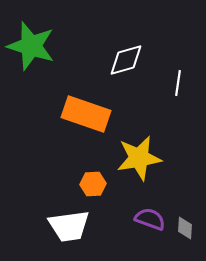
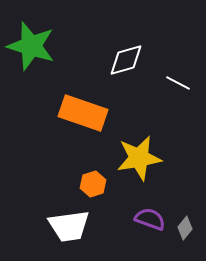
white line: rotated 70 degrees counterclockwise
orange rectangle: moved 3 px left, 1 px up
orange hexagon: rotated 15 degrees counterclockwise
gray diamond: rotated 35 degrees clockwise
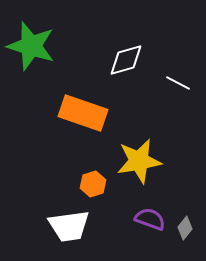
yellow star: moved 3 px down
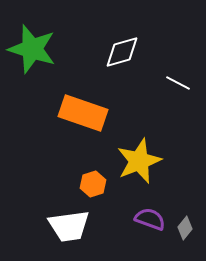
green star: moved 1 px right, 3 px down
white diamond: moved 4 px left, 8 px up
yellow star: rotated 12 degrees counterclockwise
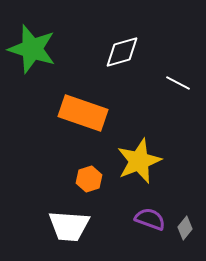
orange hexagon: moved 4 px left, 5 px up
white trapezoid: rotated 12 degrees clockwise
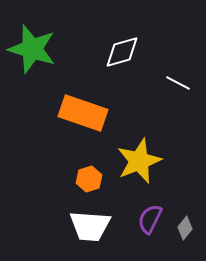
purple semicircle: rotated 84 degrees counterclockwise
white trapezoid: moved 21 px right
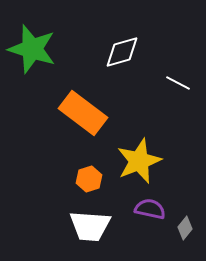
orange rectangle: rotated 18 degrees clockwise
purple semicircle: moved 10 px up; rotated 76 degrees clockwise
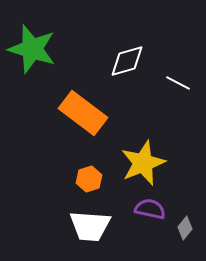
white diamond: moved 5 px right, 9 px down
yellow star: moved 4 px right, 2 px down
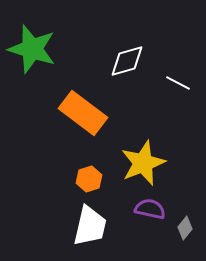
white trapezoid: rotated 81 degrees counterclockwise
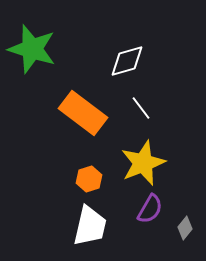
white line: moved 37 px left, 25 px down; rotated 25 degrees clockwise
purple semicircle: rotated 108 degrees clockwise
